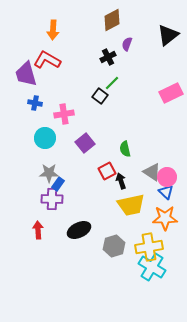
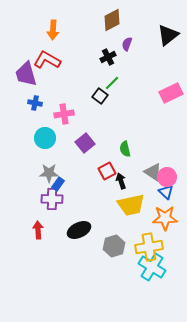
gray triangle: moved 1 px right
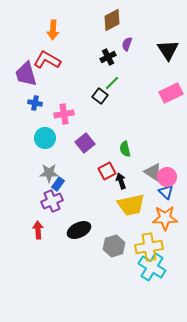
black triangle: moved 15 px down; rotated 25 degrees counterclockwise
purple cross: moved 2 px down; rotated 25 degrees counterclockwise
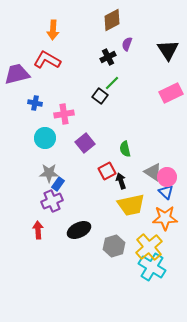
purple trapezoid: moved 9 px left; rotated 92 degrees clockwise
yellow cross: rotated 32 degrees counterclockwise
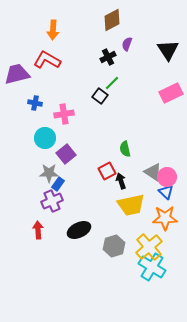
purple square: moved 19 px left, 11 px down
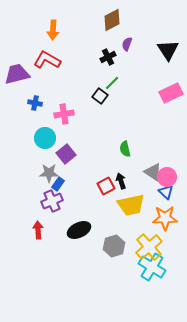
red square: moved 1 px left, 15 px down
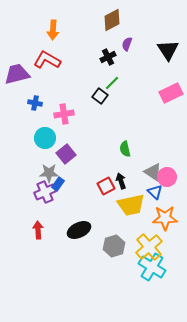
blue triangle: moved 11 px left
purple cross: moved 7 px left, 9 px up
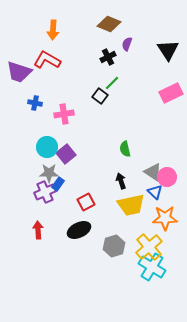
brown diamond: moved 3 px left, 4 px down; rotated 50 degrees clockwise
purple trapezoid: moved 2 px right, 2 px up; rotated 148 degrees counterclockwise
cyan circle: moved 2 px right, 9 px down
red square: moved 20 px left, 16 px down
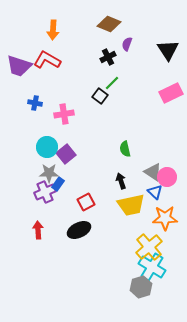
purple trapezoid: moved 6 px up
gray hexagon: moved 27 px right, 41 px down
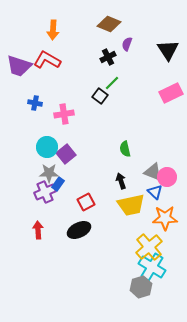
gray triangle: rotated 12 degrees counterclockwise
